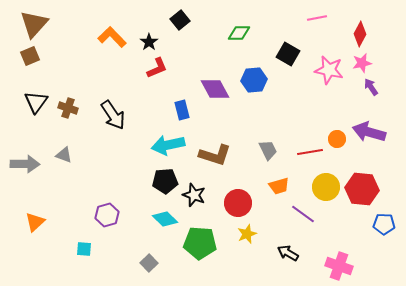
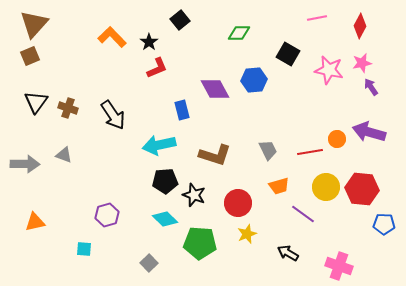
red diamond at (360, 34): moved 8 px up
cyan arrow at (168, 145): moved 9 px left
orange triangle at (35, 222): rotated 30 degrees clockwise
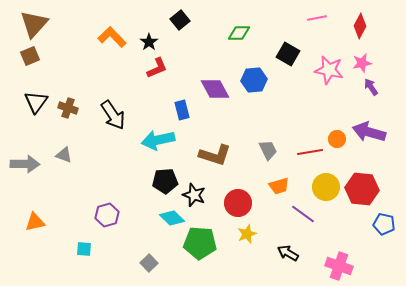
cyan arrow at (159, 145): moved 1 px left, 5 px up
cyan diamond at (165, 219): moved 7 px right, 1 px up
blue pentagon at (384, 224): rotated 10 degrees clockwise
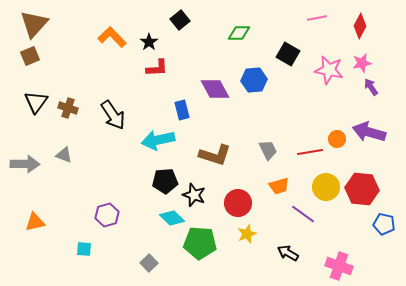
red L-shape at (157, 68): rotated 20 degrees clockwise
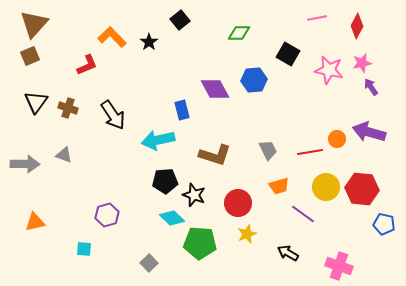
red diamond at (360, 26): moved 3 px left
red L-shape at (157, 68): moved 70 px left, 3 px up; rotated 20 degrees counterclockwise
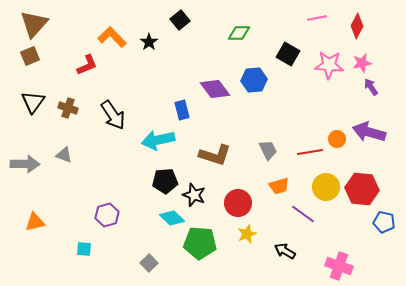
pink star at (329, 70): moved 5 px up; rotated 8 degrees counterclockwise
purple diamond at (215, 89): rotated 8 degrees counterclockwise
black triangle at (36, 102): moved 3 px left
blue pentagon at (384, 224): moved 2 px up
black arrow at (288, 253): moved 3 px left, 2 px up
